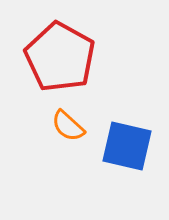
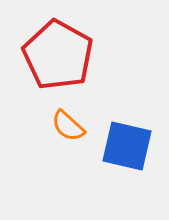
red pentagon: moved 2 px left, 2 px up
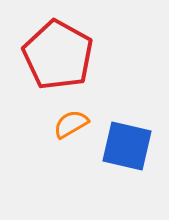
orange semicircle: moved 3 px right, 2 px up; rotated 108 degrees clockwise
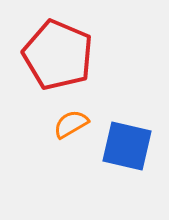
red pentagon: rotated 6 degrees counterclockwise
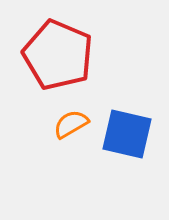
blue square: moved 12 px up
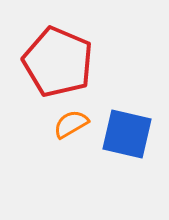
red pentagon: moved 7 px down
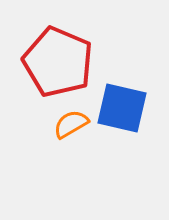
blue square: moved 5 px left, 26 px up
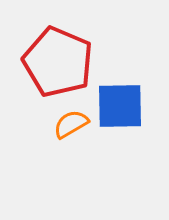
blue square: moved 2 px left, 2 px up; rotated 14 degrees counterclockwise
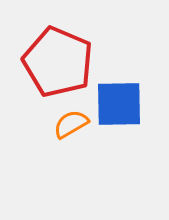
blue square: moved 1 px left, 2 px up
